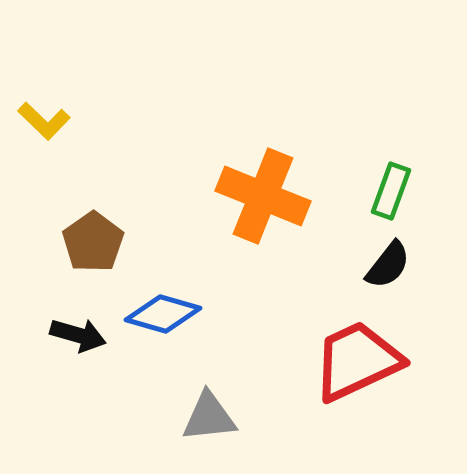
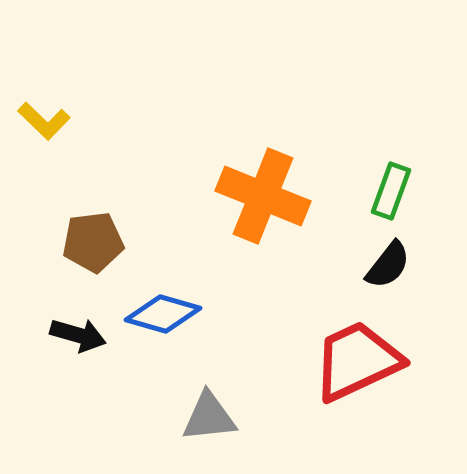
brown pentagon: rotated 28 degrees clockwise
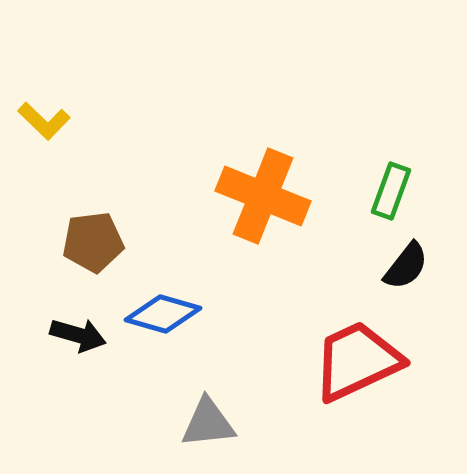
black semicircle: moved 18 px right, 1 px down
gray triangle: moved 1 px left, 6 px down
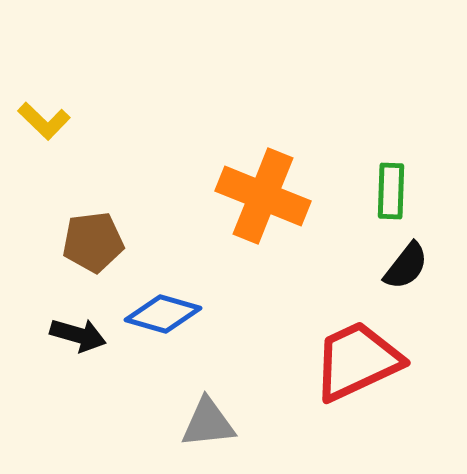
green rectangle: rotated 18 degrees counterclockwise
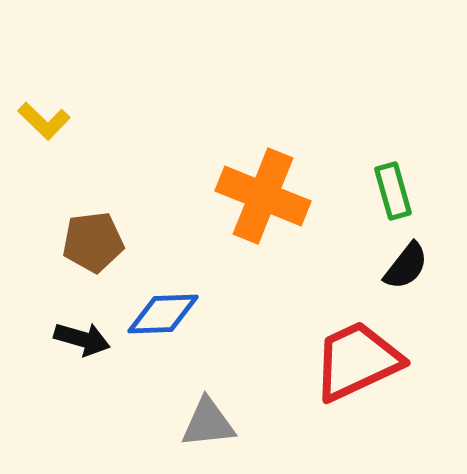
green rectangle: moved 2 px right; rotated 18 degrees counterclockwise
blue diamond: rotated 18 degrees counterclockwise
black arrow: moved 4 px right, 4 px down
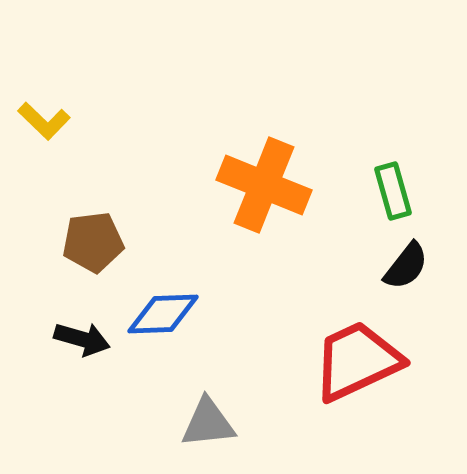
orange cross: moved 1 px right, 11 px up
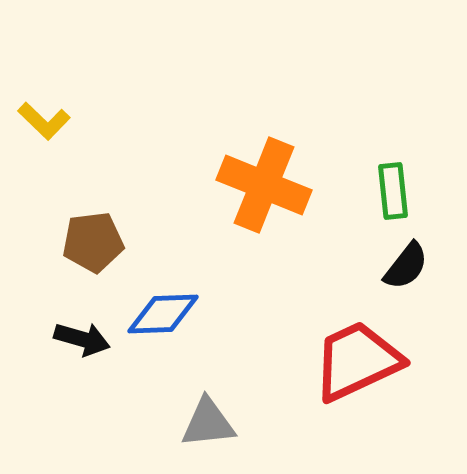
green rectangle: rotated 10 degrees clockwise
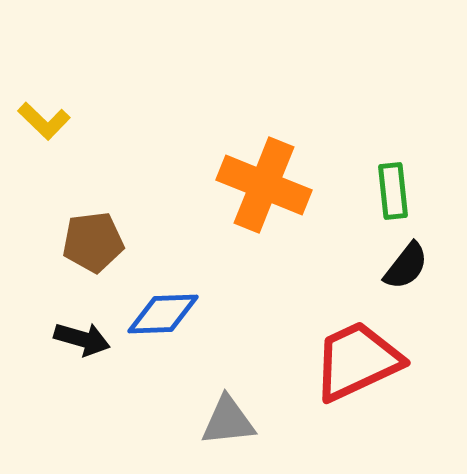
gray triangle: moved 20 px right, 2 px up
